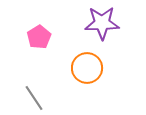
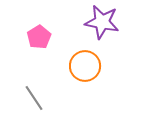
purple star: moved 1 px up; rotated 12 degrees clockwise
orange circle: moved 2 px left, 2 px up
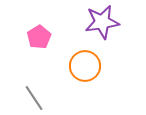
purple star: rotated 20 degrees counterclockwise
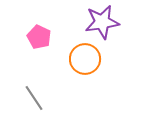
pink pentagon: rotated 15 degrees counterclockwise
orange circle: moved 7 px up
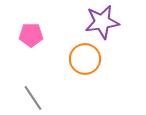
pink pentagon: moved 8 px left, 2 px up; rotated 25 degrees counterclockwise
gray line: moved 1 px left
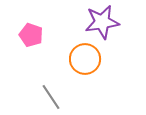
pink pentagon: rotated 20 degrees clockwise
gray line: moved 18 px right, 1 px up
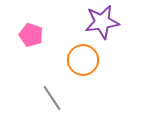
orange circle: moved 2 px left, 1 px down
gray line: moved 1 px right, 1 px down
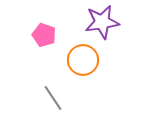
pink pentagon: moved 13 px right
gray line: moved 1 px right
